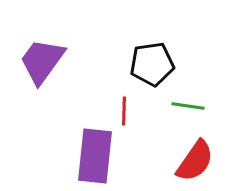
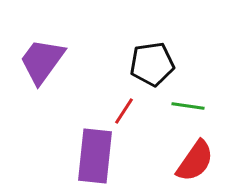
red line: rotated 32 degrees clockwise
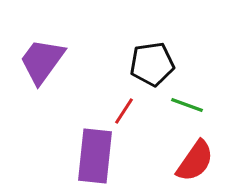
green line: moved 1 px left, 1 px up; rotated 12 degrees clockwise
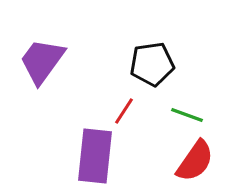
green line: moved 10 px down
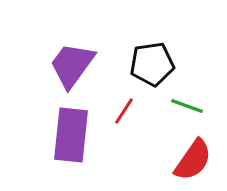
purple trapezoid: moved 30 px right, 4 px down
green line: moved 9 px up
purple rectangle: moved 24 px left, 21 px up
red semicircle: moved 2 px left, 1 px up
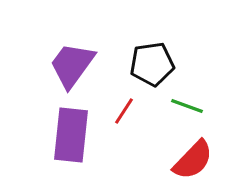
red semicircle: rotated 9 degrees clockwise
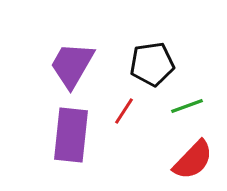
purple trapezoid: rotated 6 degrees counterclockwise
green line: rotated 40 degrees counterclockwise
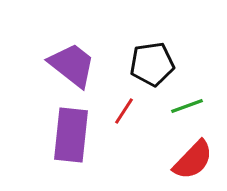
purple trapezoid: rotated 98 degrees clockwise
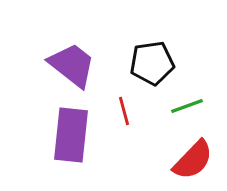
black pentagon: moved 1 px up
red line: rotated 48 degrees counterclockwise
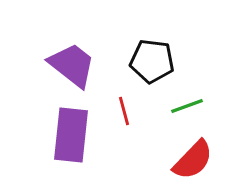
black pentagon: moved 2 px up; rotated 15 degrees clockwise
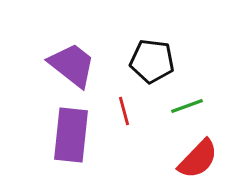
red semicircle: moved 5 px right, 1 px up
